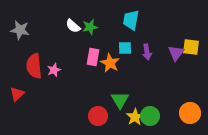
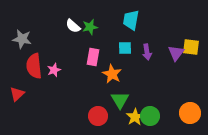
gray star: moved 2 px right, 9 px down
orange star: moved 2 px right, 11 px down
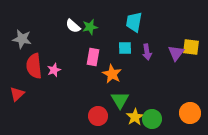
cyan trapezoid: moved 3 px right, 2 px down
green circle: moved 2 px right, 3 px down
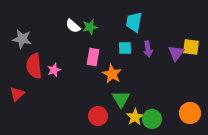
purple arrow: moved 1 px right, 3 px up
green triangle: moved 1 px right, 1 px up
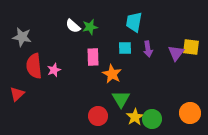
gray star: moved 2 px up
pink rectangle: rotated 12 degrees counterclockwise
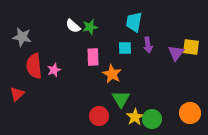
purple arrow: moved 4 px up
red circle: moved 1 px right
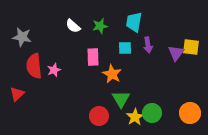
green star: moved 10 px right, 1 px up
green circle: moved 6 px up
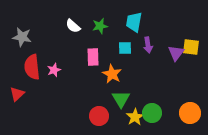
red semicircle: moved 2 px left, 1 px down
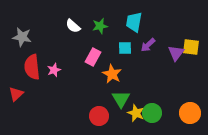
purple arrow: rotated 56 degrees clockwise
pink rectangle: rotated 30 degrees clockwise
red triangle: moved 1 px left
yellow star: moved 1 px right, 4 px up; rotated 18 degrees counterclockwise
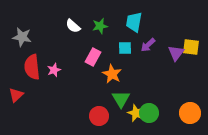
red triangle: moved 1 px down
green circle: moved 3 px left
